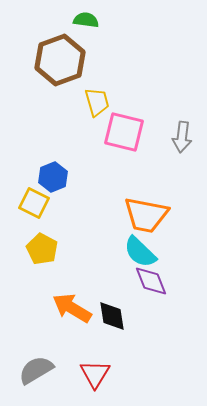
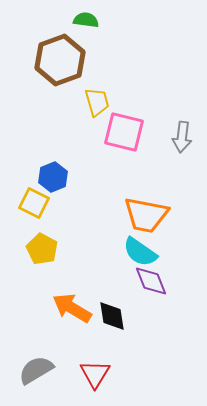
cyan semicircle: rotated 9 degrees counterclockwise
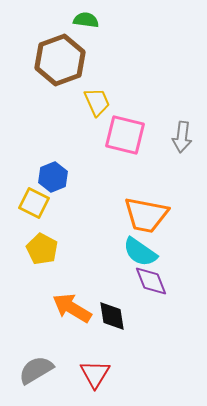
yellow trapezoid: rotated 8 degrees counterclockwise
pink square: moved 1 px right, 3 px down
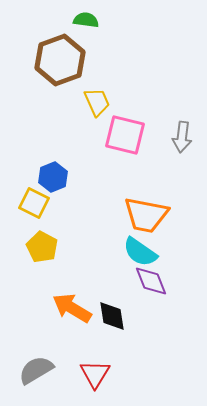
yellow pentagon: moved 2 px up
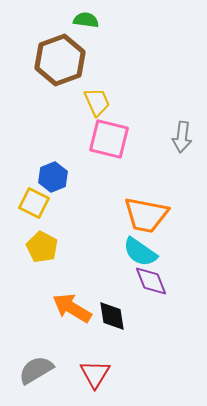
pink square: moved 16 px left, 4 px down
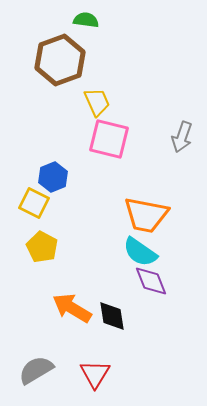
gray arrow: rotated 12 degrees clockwise
